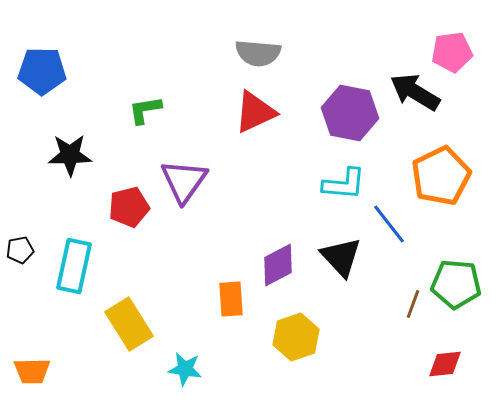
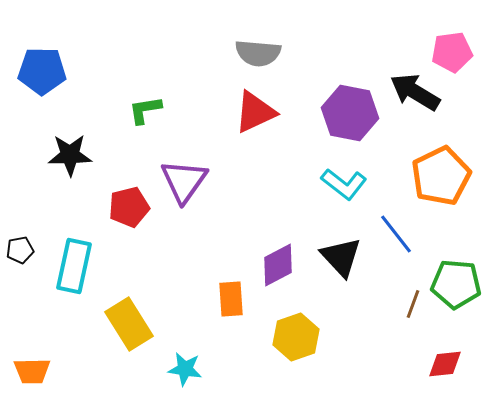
cyan L-shape: rotated 33 degrees clockwise
blue line: moved 7 px right, 10 px down
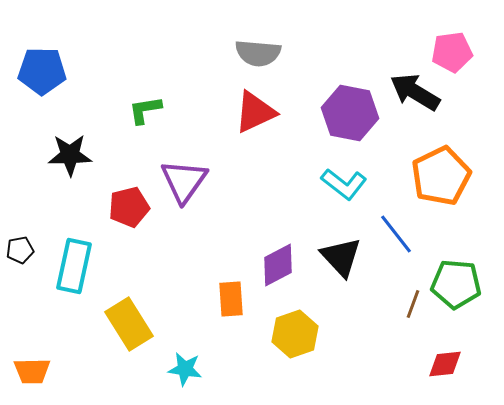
yellow hexagon: moved 1 px left, 3 px up
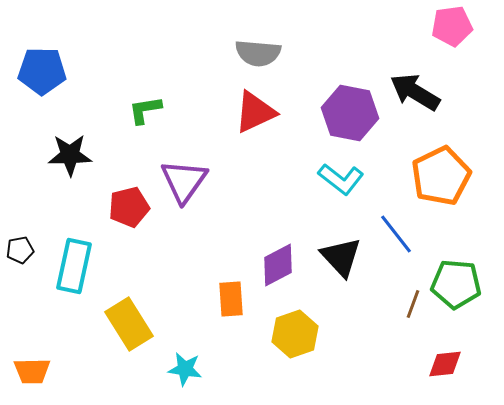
pink pentagon: moved 26 px up
cyan L-shape: moved 3 px left, 5 px up
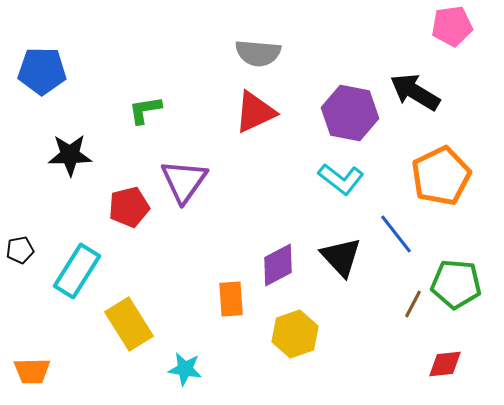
cyan rectangle: moved 3 px right, 5 px down; rotated 20 degrees clockwise
brown line: rotated 8 degrees clockwise
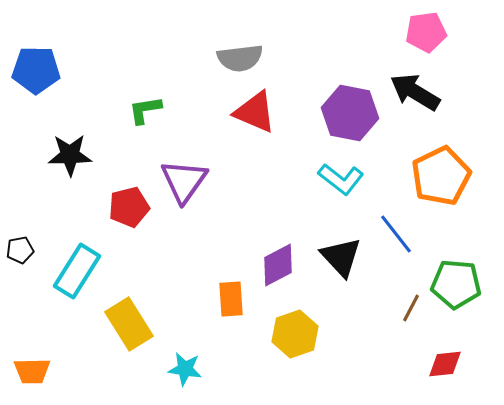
pink pentagon: moved 26 px left, 6 px down
gray semicircle: moved 18 px left, 5 px down; rotated 12 degrees counterclockwise
blue pentagon: moved 6 px left, 1 px up
red triangle: rotated 48 degrees clockwise
brown line: moved 2 px left, 4 px down
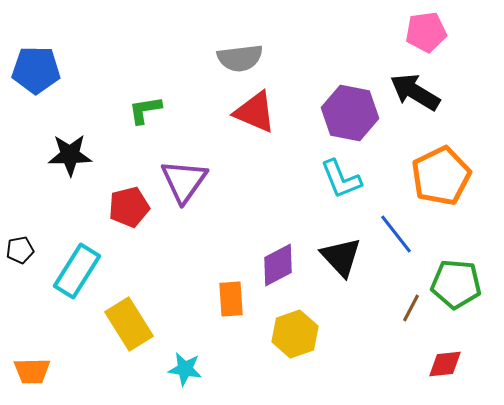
cyan L-shape: rotated 30 degrees clockwise
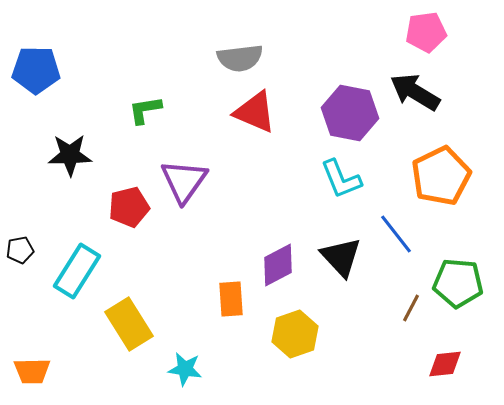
green pentagon: moved 2 px right, 1 px up
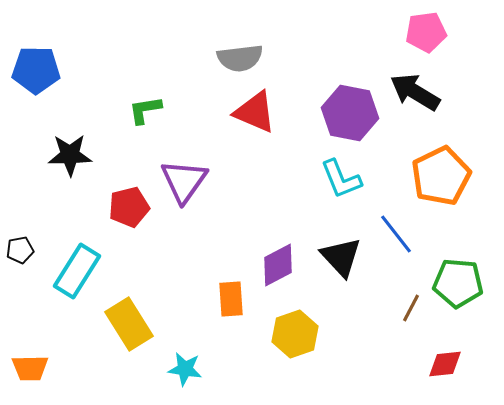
orange trapezoid: moved 2 px left, 3 px up
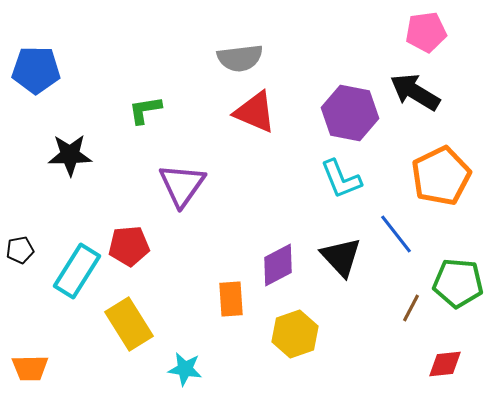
purple triangle: moved 2 px left, 4 px down
red pentagon: moved 39 px down; rotated 9 degrees clockwise
